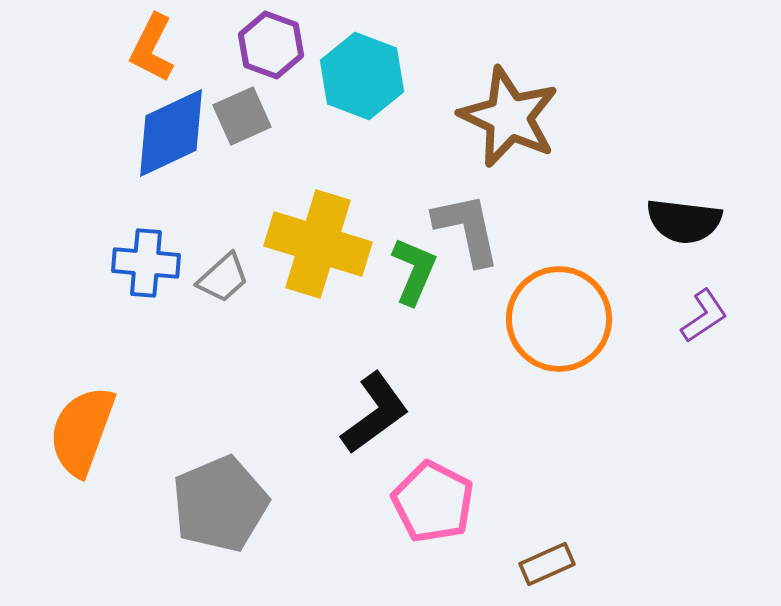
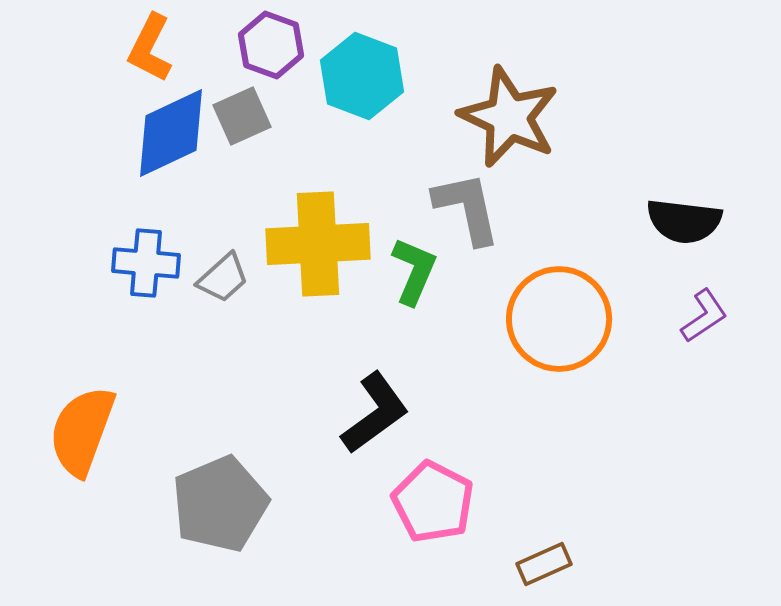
orange L-shape: moved 2 px left
gray L-shape: moved 21 px up
yellow cross: rotated 20 degrees counterclockwise
brown rectangle: moved 3 px left
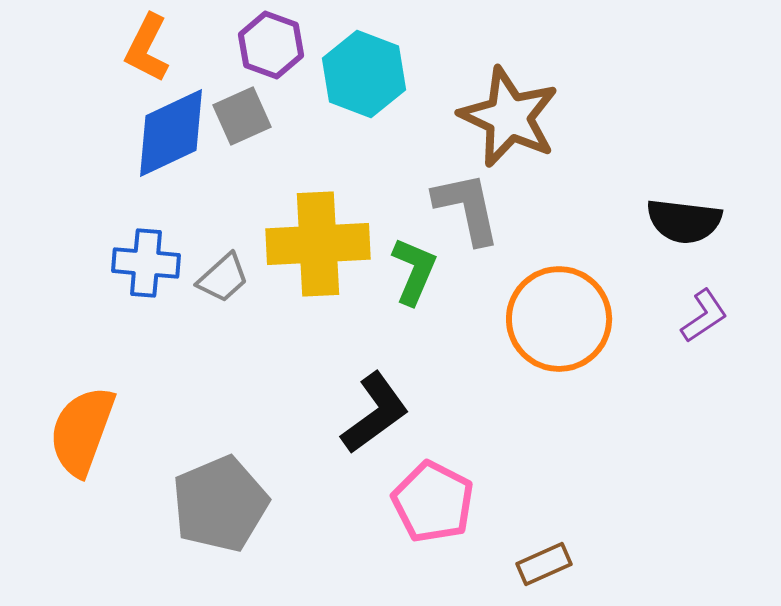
orange L-shape: moved 3 px left
cyan hexagon: moved 2 px right, 2 px up
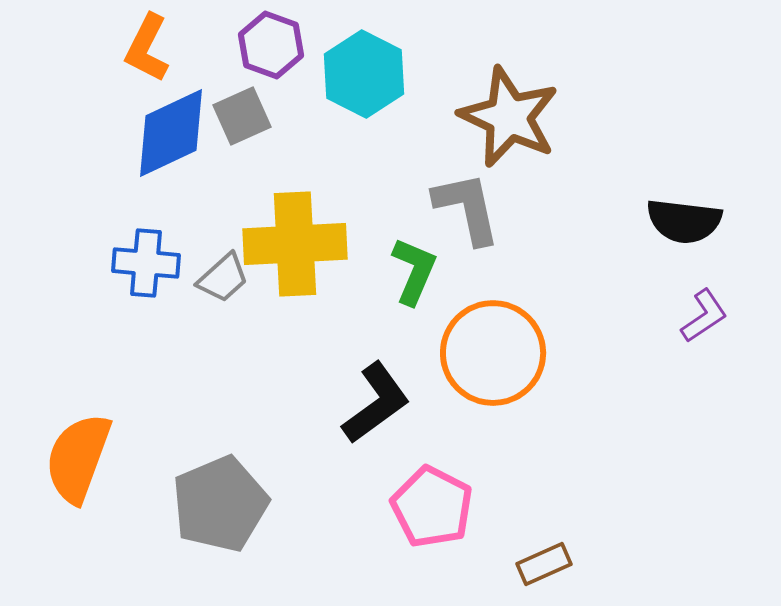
cyan hexagon: rotated 6 degrees clockwise
yellow cross: moved 23 px left
orange circle: moved 66 px left, 34 px down
black L-shape: moved 1 px right, 10 px up
orange semicircle: moved 4 px left, 27 px down
pink pentagon: moved 1 px left, 5 px down
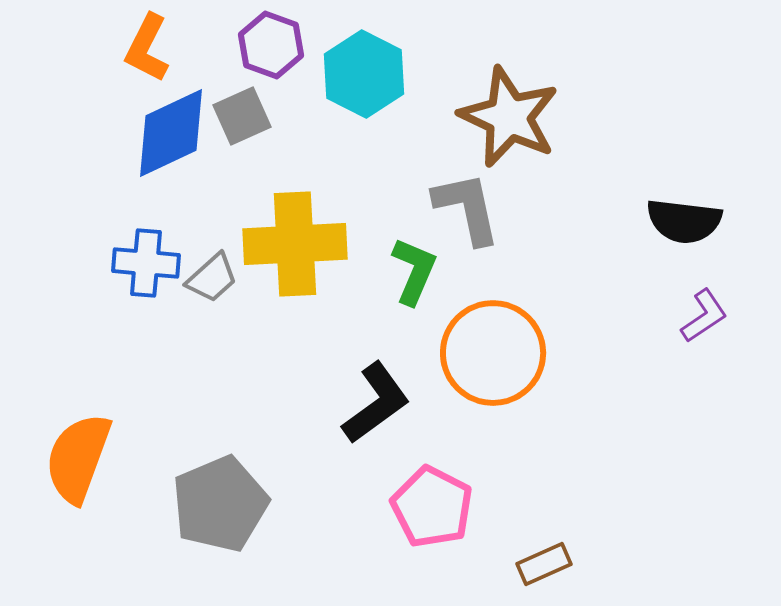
gray trapezoid: moved 11 px left
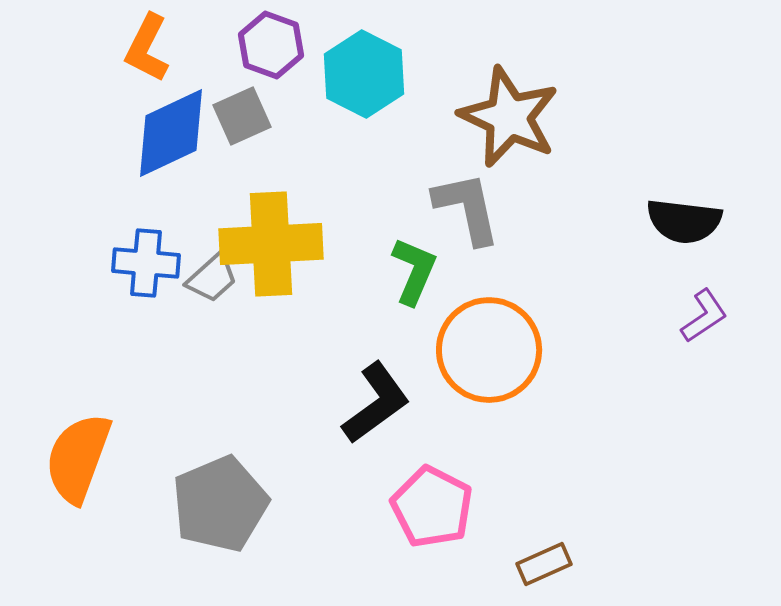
yellow cross: moved 24 px left
orange circle: moved 4 px left, 3 px up
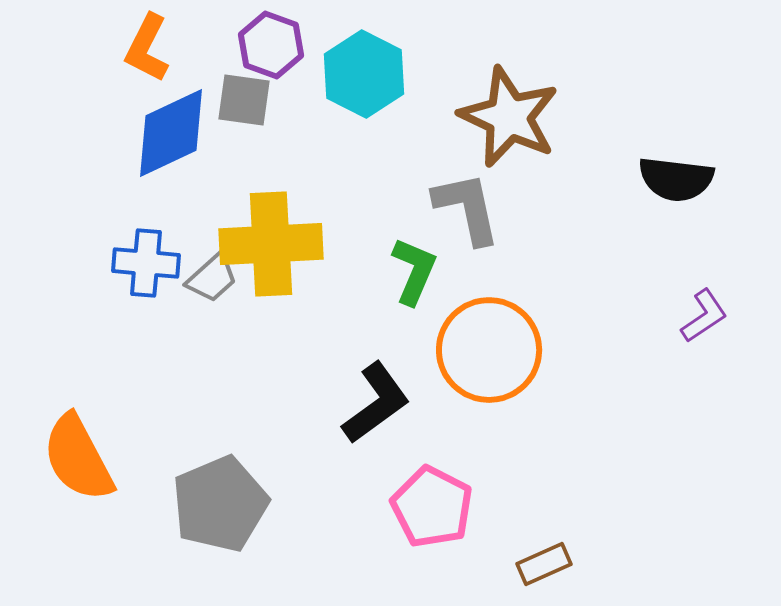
gray square: moved 2 px right, 16 px up; rotated 32 degrees clockwise
black semicircle: moved 8 px left, 42 px up
orange semicircle: rotated 48 degrees counterclockwise
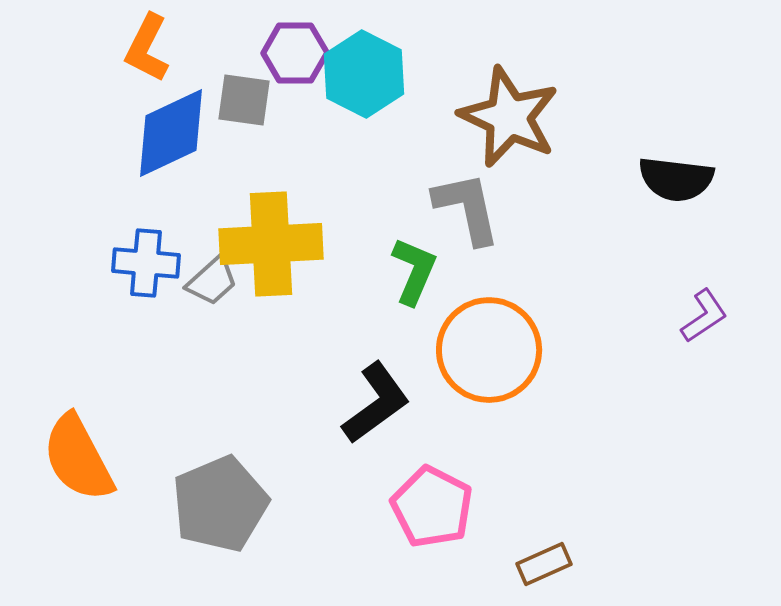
purple hexagon: moved 24 px right, 8 px down; rotated 20 degrees counterclockwise
gray trapezoid: moved 3 px down
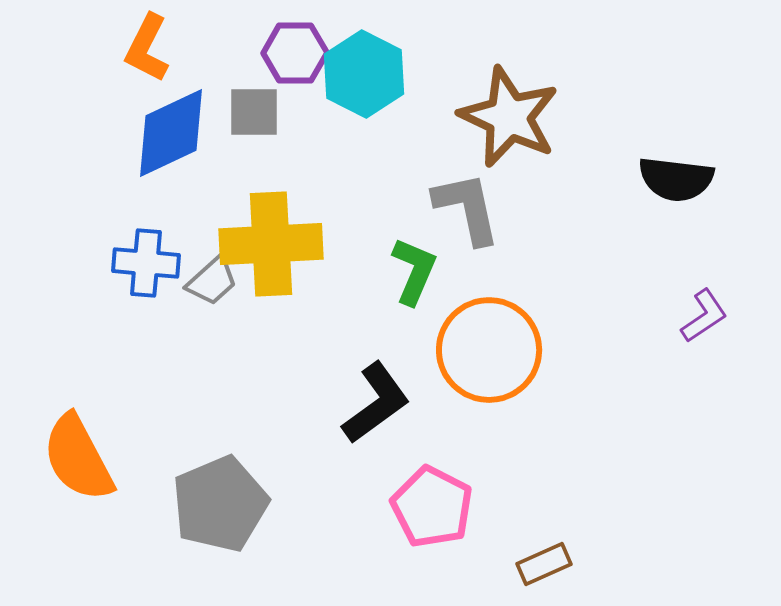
gray square: moved 10 px right, 12 px down; rotated 8 degrees counterclockwise
